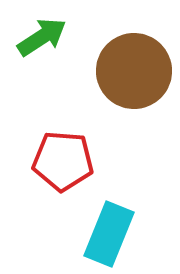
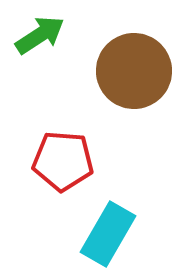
green arrow: moved 2 px left, 2 px up
cyan rectangle: moved 1 px left; rotated 8 degrees clockwise
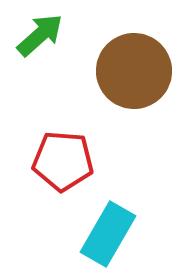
green arrow: rotated 9 degrees counterclockwise
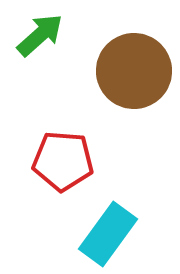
cyan rectangle: rotated 6 degrees clockwise
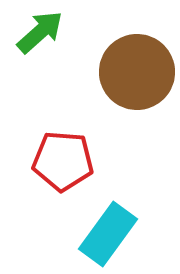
green arrow: moved 3 px up
brown circle: moved 3 px right, 1 px down
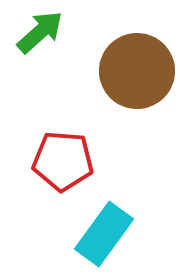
brown circle: moved 1 px up
cyan rectangle: moved 4 px left
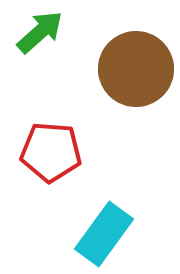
brown circle: moved 1 px left, 2 px up
red pentagon: moved 12 px left, 9 px up
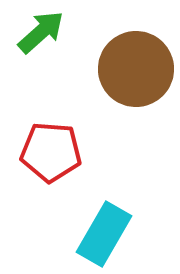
green arrow: moved 1 px right
cyan rectangle: rotated 6 degrees counterclockwise
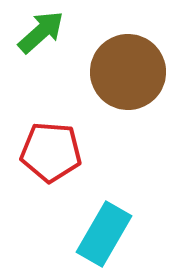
brown circle: moved 8 px left, 3 px down
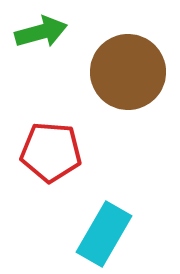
green arrow: rotated 27 degrees clockwise
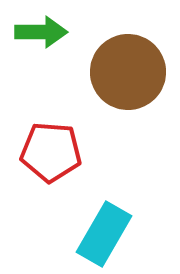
green arrow: rotated 15 degrees clockwise
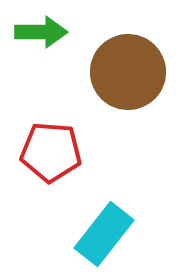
cyan rectangle: rotated 8 degrees clockwise
